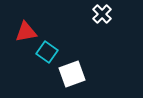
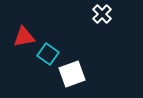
red triangle: moved 2 px left, 5 px down
cyan square: moved 1 px right, 2 px down
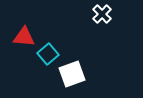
red triangle: rotated 15 degrees clockwise
cyan square: rotated 15 degrees clockwise
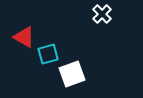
red triangle: rotated 25 degrees clockwise
cyan square: rotated 25 degrees clockwise
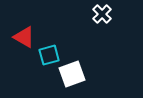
cyan square: moved 1 px right, 1 px down
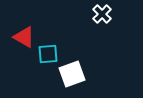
cyan square: moved 1 px left, 1 px up; rotated 10 degrees clockwise
